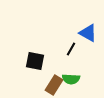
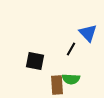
blue triangle: rotated 18 degrees clockwise
brown rectangle: moved 3 px right; rotated 36 degrees counterclockwise
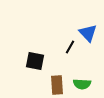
black line: moved 1 px left, 2 px up
green semicircle: moved 11 px right, 5 px down
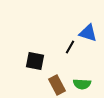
blue triangle: rotated 30 degrees counterclockwise
brown rectangle: rotated 24 degrees counterclockwise
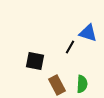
green semicircle: rotated 90 degrees counterclockwise
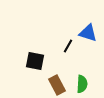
black line: moved 2 px left, 1 px up
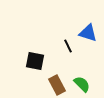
black line: rotated 56 degrees counterclockwise
green semicircle: rotated 48 degrees counterclockwise
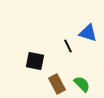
brown rectangle: moved 1 px up
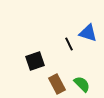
black line: moved 1 px right, 2 px up
black square: rotated 30 degrees counterclockwise
